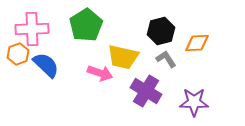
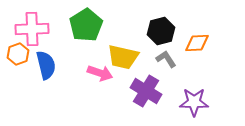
blue semicircle: rotated 32 degrees clockwise
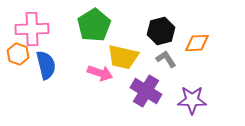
green pentagon: moved 8 px right
orange hexagon: rotated 20 degrees counterclockwise
purple star: moved 2 px left, 2 px up
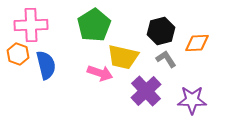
pink cross: moved 1 px left, 4 px up
purple cross: rotated 16 degrees clockwise
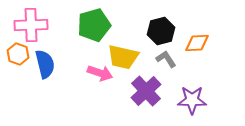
green pentagon: rotated 16 degrees clockwise
blue semicircle: moved 1 px left, 1 px up
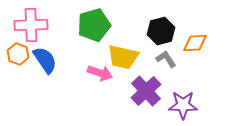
orange diamond: moved 2 px left
blue semicircle: moved 4 px up; rotated 20 degrees counterclockwise
purple star: moved 9 px left, 5 px down
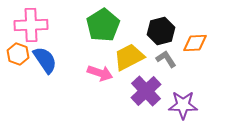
green pentagon: moved 9 px right; rotated 16 degrees counterclockwise
yellow trapezoid: moved 6 px right; rotated 140 degrees clockwise
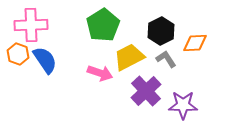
black hexagon: rotated 12 degrees counterclockwise
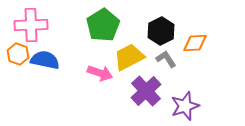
blue semicircle: rotated 44 degrees counterclockwise
purple star: moved 2 px right, 1 px down; rotated 20 degrees counterclockwise
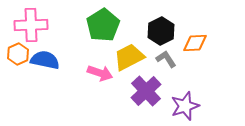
orange hexagon: rotated 15 degrees clockwise
